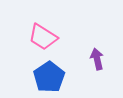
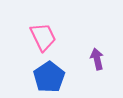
pink trapezoid: rotated 148 degrees counterclockwise
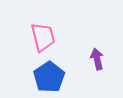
pink trapezoid: rotated 12 degrees clockwise
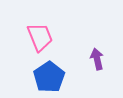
pink trapezoid: moved 3 px left; rotated 8 degrees counterclockwise
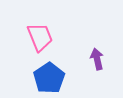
blue pentagon: moved 1 px down
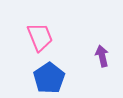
purple arrow: moved 5 px right, 3 px up
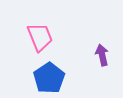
purple arrow: moved 1 px up
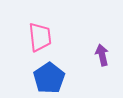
pink trapezoid: rotated 16 degrees clockwise
